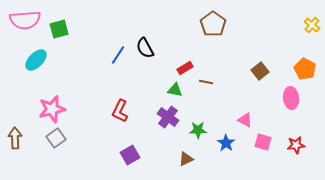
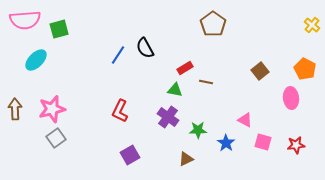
brown arrow: moved 29 px up
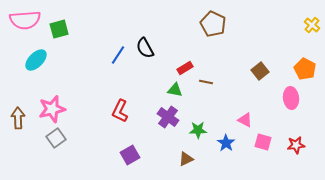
brown pentagon: rotated 10 degrees counterclockwise
brown arrow: moved 3 px right, 9 px down
